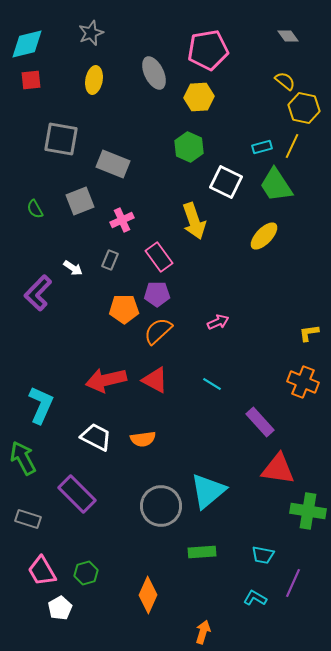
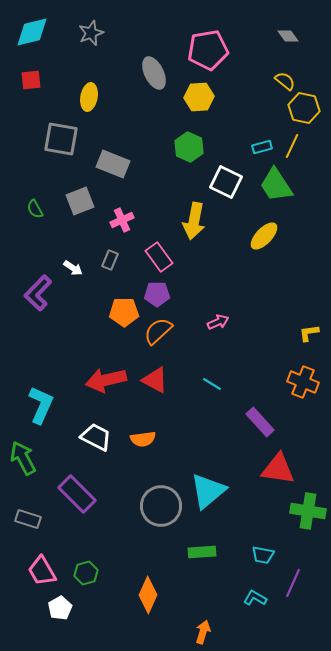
cyan diamond at (27, 44): moved 5 px right, 12 px up
yellow ellipse at (94, 80): moved 5 px left, 17 px down
yellow arrow at (194, 221): rotated 30 degrees clockwise
orange pentagon at (124, 309): moved 3 px down
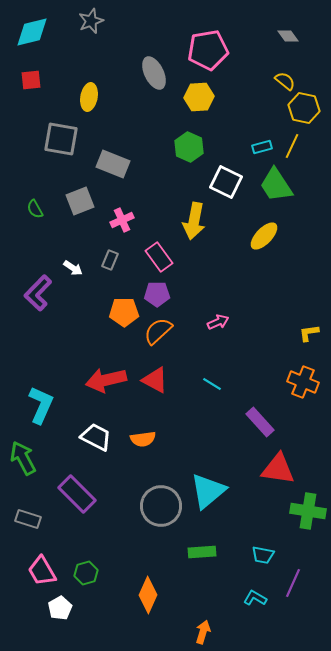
gray star at (91, 33): moved 12 px up
